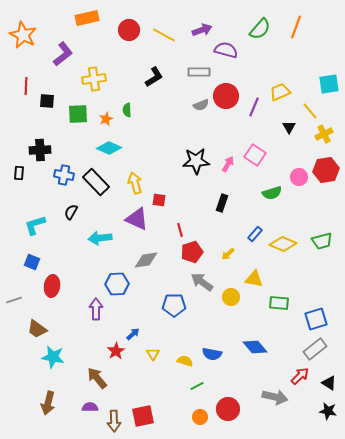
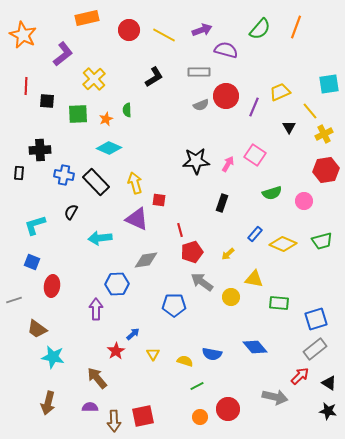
yellow cross at (94, 79): rotated 35 degrees counterclockwise
pink circle at (299, 177): moved 5 px right, 24 px down
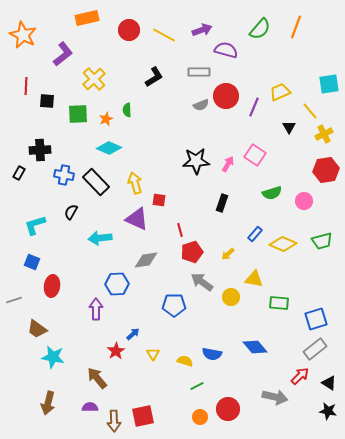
black rectangle at (19, 173): rotated 24 degrees clockwise
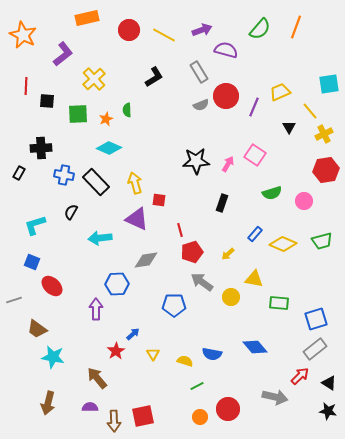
gray rectangle at (199, 72): rotated 60 degrees clockwise
black cross at (40, 150): moved 1 px right, 2 px up
red ellipse at (52, 286): rotated 55 degrees counterclockwise
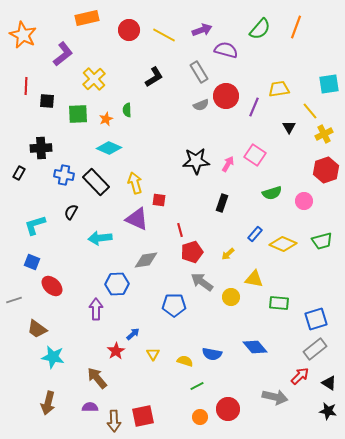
yellow trapezoid at (280, 92): moved 1 px left, 3 px up; rotated 15 degrees clockwise
red hexagon at (326, 170): rotated 10 degrees counterclockwise
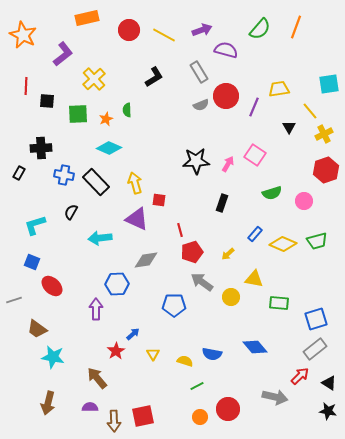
green trapezoid at (322, 241): moved 5 px left
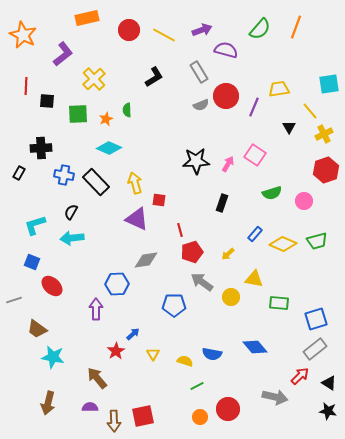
cyan arrow at (100, 238): moved 28 px left
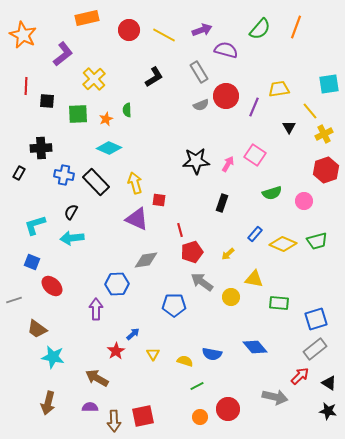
brown arrow at (97, 378): rotated 20 degrees counterclockwise
